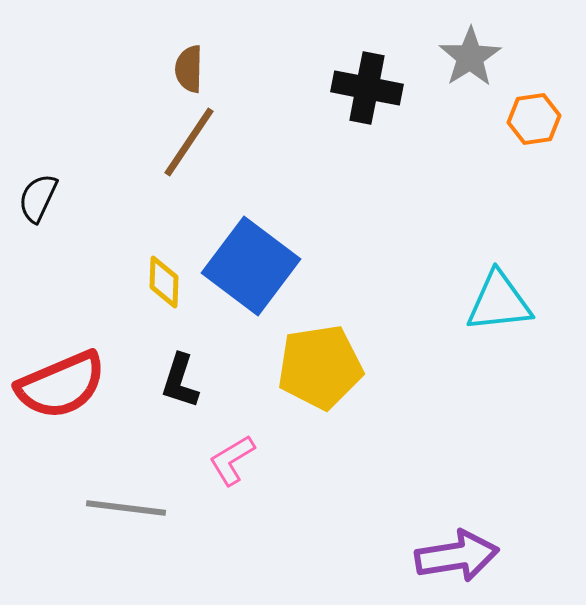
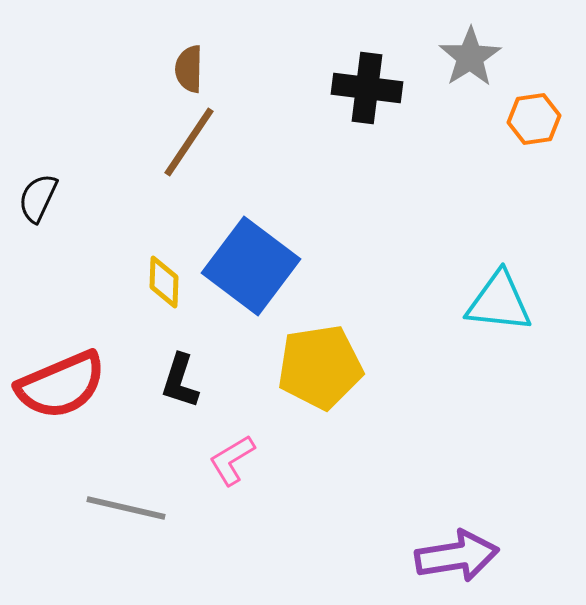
black cross: rotated 4 degrees counterclockwise
cyan triangle: rotated 12 degrees clockwise
gray line: rotated 6 degrees clockwise
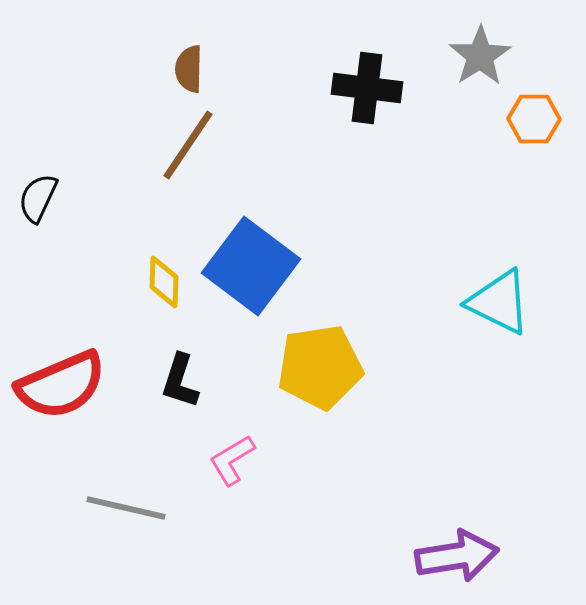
gray star: moved 10 px right, 1 px up
orange hexagon: rotated 9 degrees clockwise
brown line: moved 1 px left, 3 px down
cyan triangle: rotated 20 degrees clockwise
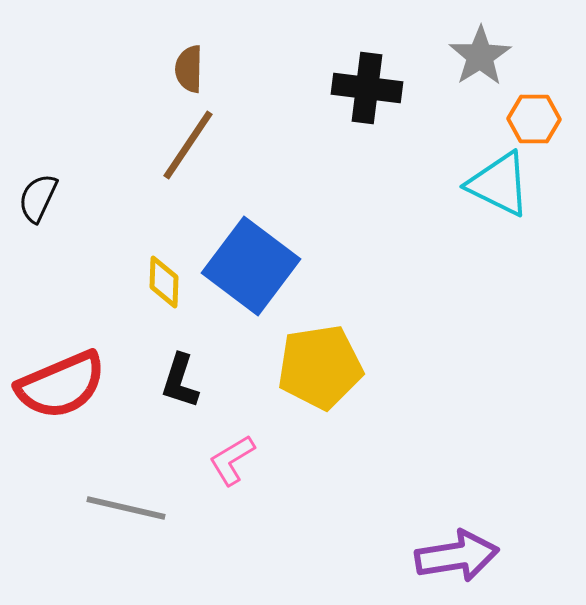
cyan triangle: moved 118 px up
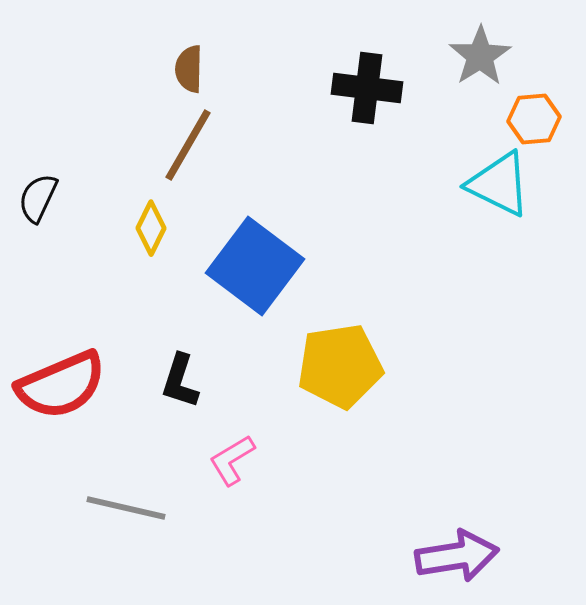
orange hexagon: rotated 6 degrees counterclockwise
brown line: rotated 4 degrees counterclockwise
blue square: moved 4 px right
yellow diamond: moved 13 px left, 54 px up; rotated 24 degrees clockwise
yellow pentagon: moved 20 px right, 1 px up
